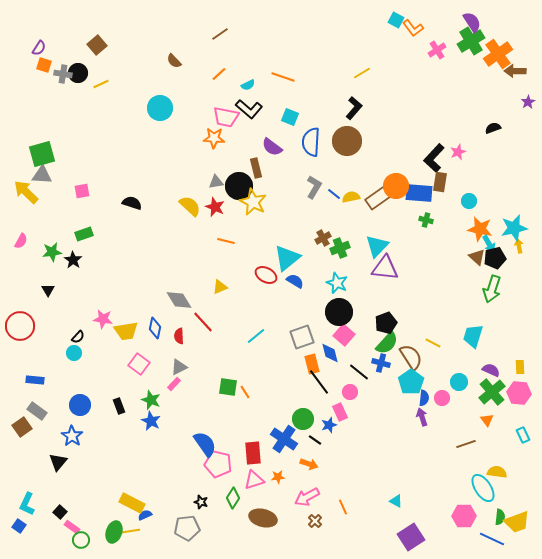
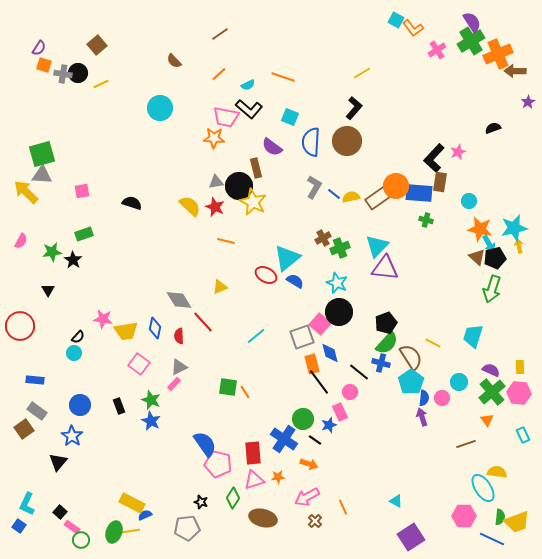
orange cross at (498, 54): rotated 12 degrees clockwise
pink square at (344, 335): moved 24 px left, 11 px up
brown square at (22, 427): moved 2 px right, 2 px down
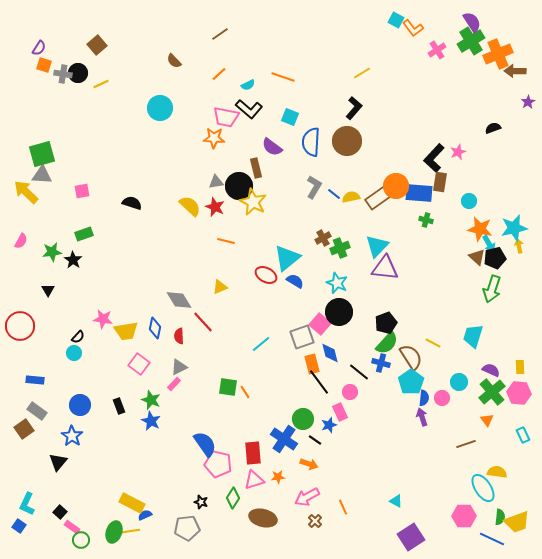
cyan line at (256, 336): moved 5 px right, 8 px down
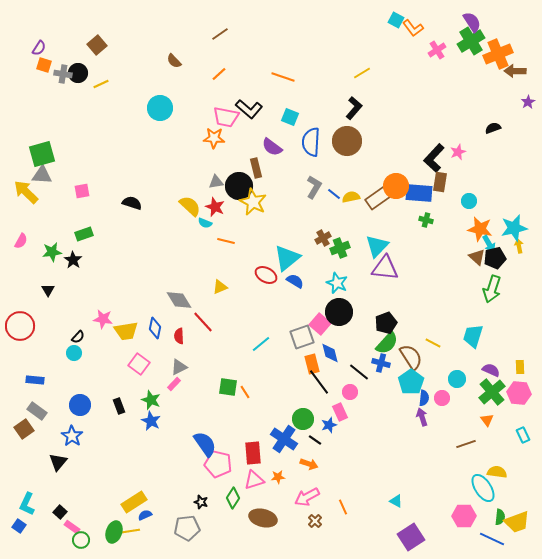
cyan semicircle at (248, 85): moved 43 px left, 138 px down; rotated 48 degrees clockwise
cyan circle at (459, 382): moved 2 px left, 3 px up
yellow rectangle at (132, 503): moved 2 px right, 1 px up; rotated 60 degrees counterclockwise
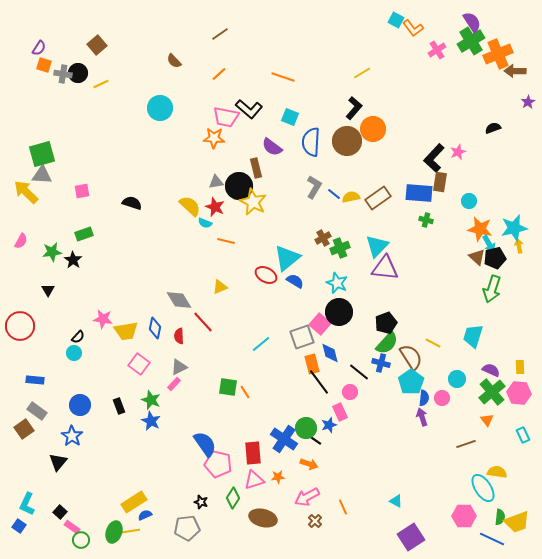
orange circle at (396, 186): moved 23 px left, 57 px up
green circle at (303, 419): moved 3 px right, 9 px down
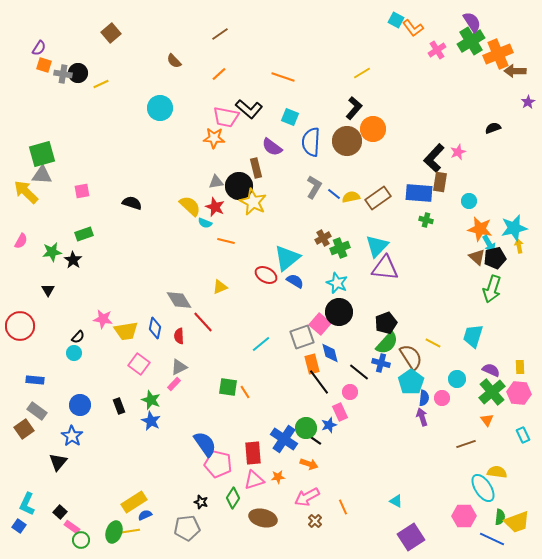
brown square at (97, 45): moved 14 px right, 12 px up
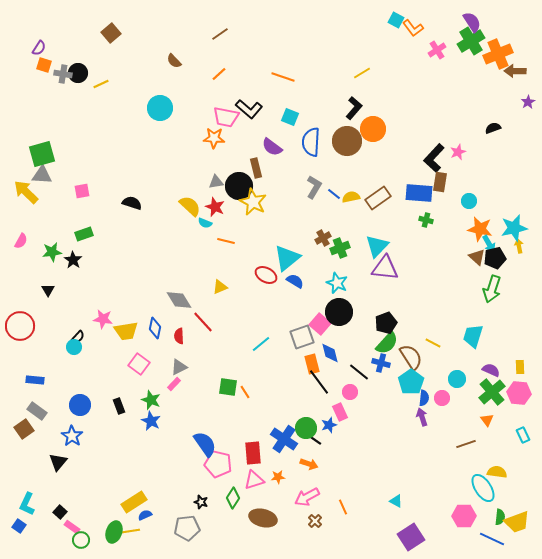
cyan circle at (74, 353): moved 6 px up
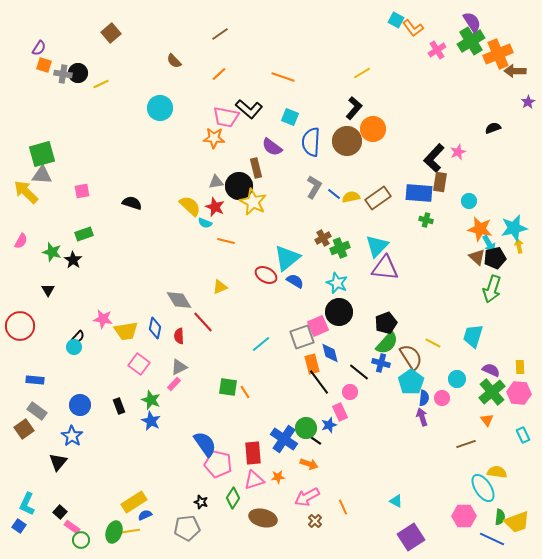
green star at (52, 252): rotated 24 degrees clockwise
pink square at (320, 324): moved 2 px left, 2 px down; rotated 25 degrees clockwise
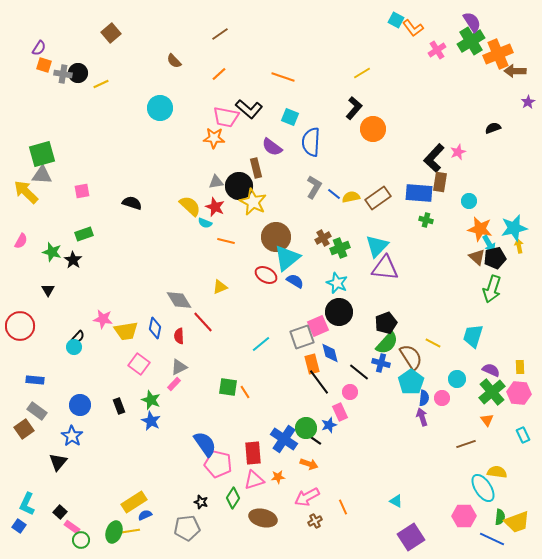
brown circle at (347, 141): moved 71 px left, 96 px down
brown cross at (315, 521): rotated 16 degrees clockwise
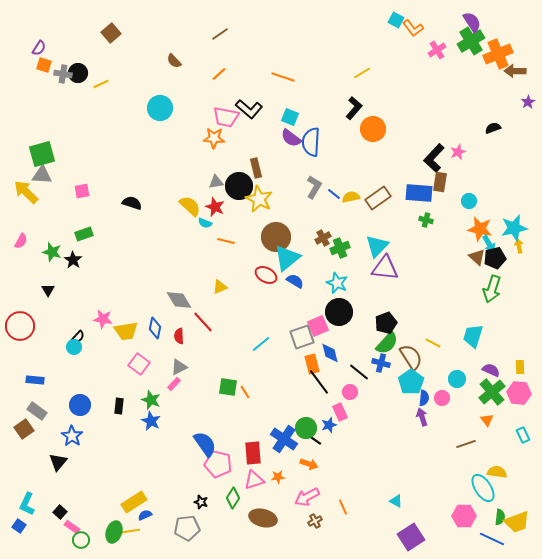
purple semicircle at (272, 147): moved 19 px right, 9 px up
yellow star at (253, 202): moved 6 px right, 3 px up
black rectangle at (119, 406): rotated 28 degrees clockwise
